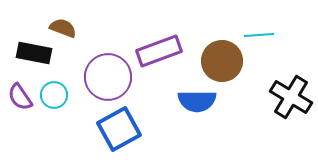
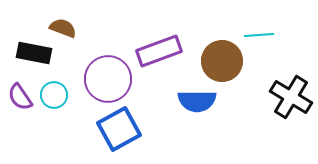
purple circle: moved 2 px down
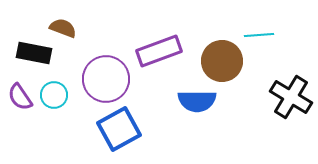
purple circle: moved 2 px left
